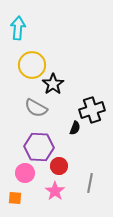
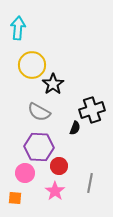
gray semicircle: moved 3 px right, 4 px down
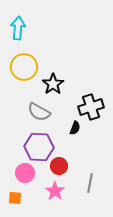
yellow circle: moved 8 px left, 2 px down
black cross: moved 1 px left, 3 px up
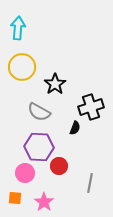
yellow circle: moved 2 px left
black star: moved 2 px right
pink star: moved 11 px left, 11 px down
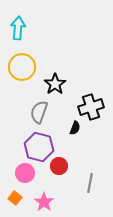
gray semicircle: rotated 80 degrees clockwise
purple hexagon: rotated 12 degrees clockwise
orange square: rotated 32 degrees clockwise
